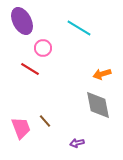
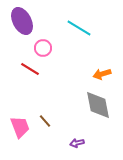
pink trapezoid: moved 1 px left, 1 px up
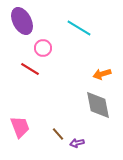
brown line: moved 13 px right, 13 px down
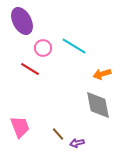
cyan line: moved 5 px left, 18 px down
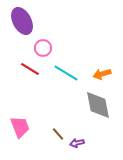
cyan line: moved 8 px left, 27 px down
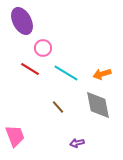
pink trapezoid: moved 5 px left, 9 px down
brown line: moved 27 px up
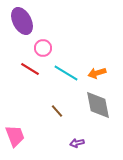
orange arrow: moved 5 px left, 1 px up
brown line: moved 1 px left, 4 px down
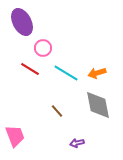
purple ellipse: moved 1 px down
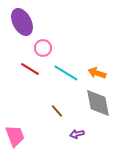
orange arrow: rotated 36 degrees clockwise
gray diamond: moved 2 px up
purple arrow: moved 9 px up
